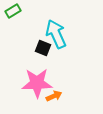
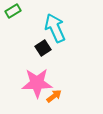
cyan arrow: moved 1 px left, 6 px up
black square: rotated 35 degrees clockwise
orange arrow: rotated 14 degrees counterclockwise
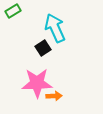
orange arrow: rotated 35 degrees clockwise
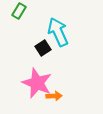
green rectangle: moved 6 px right; rotated 28 degrees counterclockwise
cyan arrow: moved 3 px right, 4 px down
pink star: rotated 24 degrees clockwise
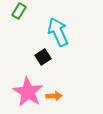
black square: moved 9 px down
pink star: moved 9 px left, 9 px down; rotated 8 degrees clockwise
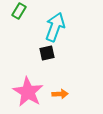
cyan arrow: moved 3 px left, 5 px up; rotated 44 degrees clockwise
black square: moved 4 px right, 4 px up; rotated 21 degrees clockwise
orange arrow: moved 6 px right, 2 px up
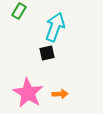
pink star: moved 1 px down
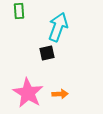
green rectangle: rotated 35 degrees counterclockwise
cyan arrow: moved 3 px right
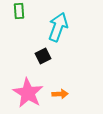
black square: moved 4 px left, 3 px down; rotated 14 degrees counterclockwise
